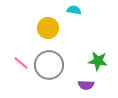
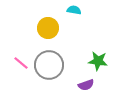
purple semicircle: rotated 21 degrees counterclockwise
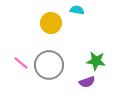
cyan semicircle: moved 3 px right
yellow circle: moved 3 px right, 5 px up
green star: moved 2 px left
purple semicircle: moved 1 px right, 3 px up
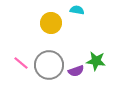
purple semicircle: moved 11 px left, 11 px up
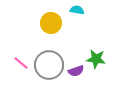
green star: moved 2 px up
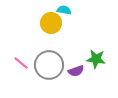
cyan semicircle: moved 13 px left
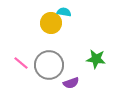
cyan semicircle: moved 2 px down
purple semicircle: moved 5 px left, 12 px down
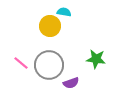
yellow circle: moved 1 px left, 3 px down
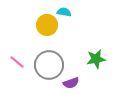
yellow circle: moved 3 px left, 1 px up
green star: rotated 18 degrees counterclockwise
pink line: moved 4 px left, 1 px up
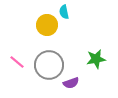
cyan semicircle: rotated 112 degrees counterclockwise
